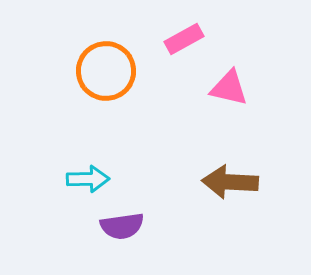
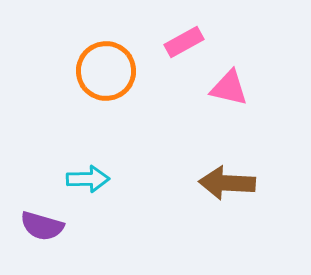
pink rectangle: moved 3 px down
brown arrow: moved 3 px left, 1 px down
purple semicircle: moved 80 px left; rotated 24 degrees clockwise
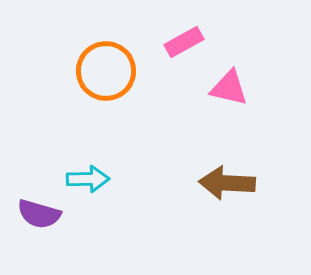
purple semicircle: moved 3 px left, 12 px up
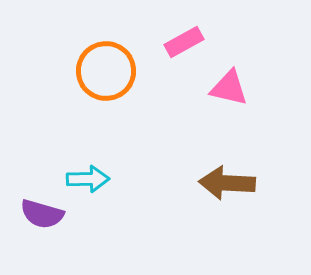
purple semicircle: moved 3 px right
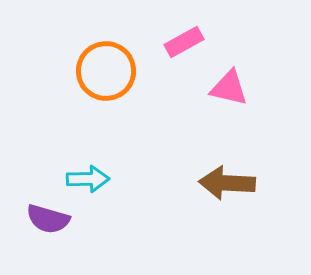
purple semicircle: moved 6 px right, 5 px down
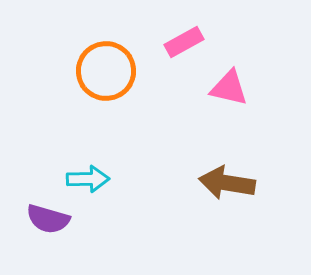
brown arrow: rotated 6 degrees clockwise
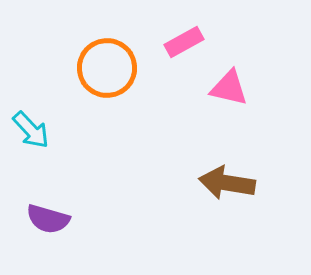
orange circle: moved 1 px right, 3 px up
cyan arrow: moved 57 px left, 49 px up; rotated 48 degrees clockwise
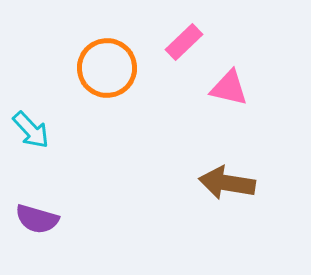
pink rectangle: rotated 15 degrees counterclockwise
purple semicircle: moved 11 px left
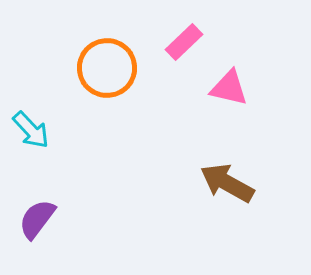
brown arrow: rotated 20 degrees clockwise
purple semicircle: rotated 111 degrees clockwise
